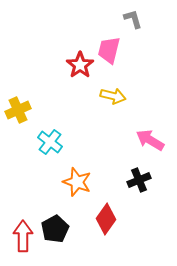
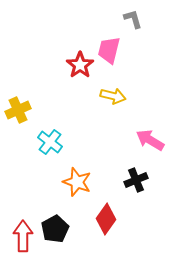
black cross: moved 3 px left
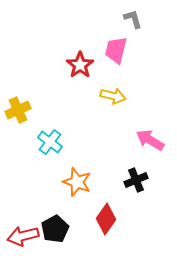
pink trapezoid: moved 7 px right
red arrow: rotated 104 degrees counterclockwise
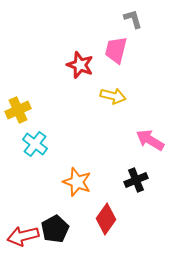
red star: rotated 16 degrees counterclockwise
cyan cross: moved 15 px left, 2 px down
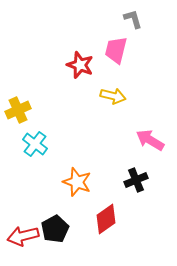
red diamond: rotated 20 degrees clockwise
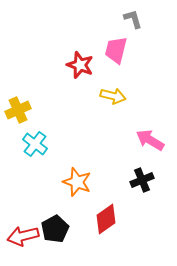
black cross: moved 6 px right
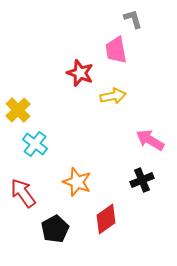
pink trapezoid: rotated 24 degrees counterclockwise
red star: moved 8 px down
yellow arrow: rotated 25 degrees counterclockwise
yellow cross: rotated 20 degrees counterclockwise
red arrow: moved 43 px up; rotated 68 degrees clockwise
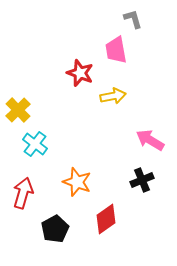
red arrow: rotated 52 degrees clockwise
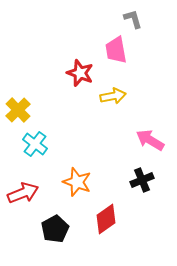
red arrow: rotated 52 degrees clockwise
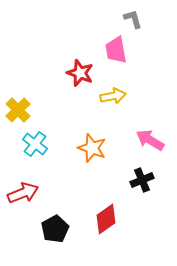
orange star: moved 15 px right, 34 px up
